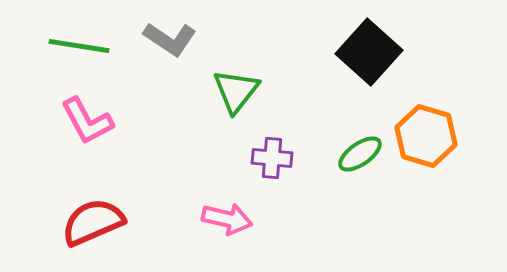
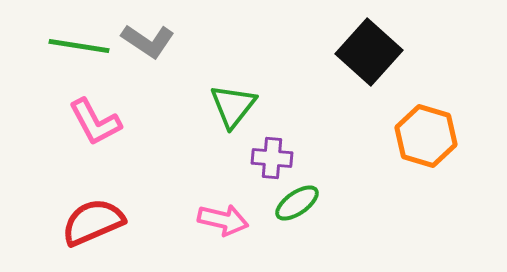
gray L-shape: moved 22 px left, 2 px down
green triangle: moved 3 px left, 15 px down
pink L-shape: moved 8 px right, 1 px down
green ellipse: moved 63 px left, 49 px down
pink arrow: moved 4 px left, 1 px down
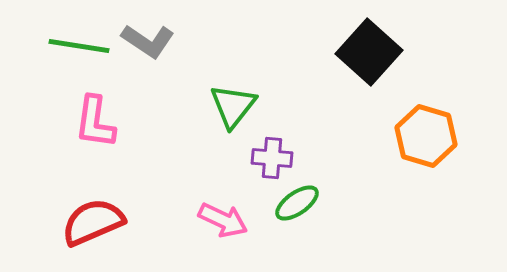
pink L-shape: rotated 36 degrees clockwise
pink arrow: rotated 12 degrees clockwise
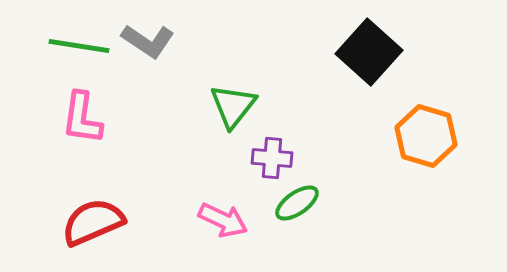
pink L-shape: moved 13 px left, 4 px up
